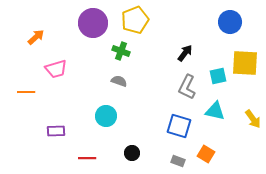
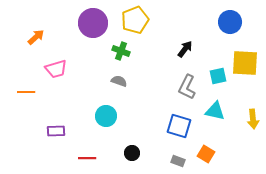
black arrow: moved 4 px up
yellow arrow: rotated 30 degrees clockwise
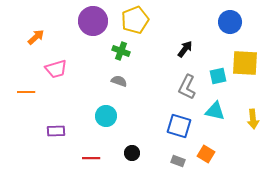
purple circle: moved 2 px up
red line: moved 4 px right
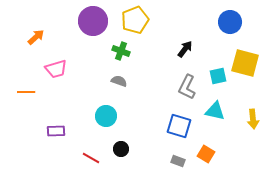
yellow square: rotated 12 degrees clockwise
black circle: moved 11 px left, 4 px up
red line: rotated 30 degrees clockwise
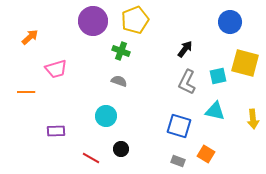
orange arrow: moved 6 px left
gray L-shape: moved 5 px up
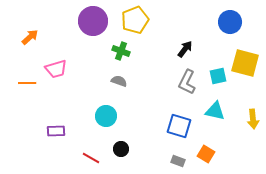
orange line: moved 1 px right, 9 px up
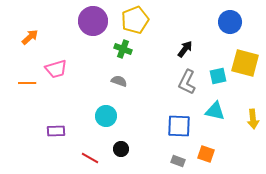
green cross: moved 2 px right, 2 px up
blue square: rotated 15 degrees counterclockwise
orange square: rotated 12 degrees counterclockwise
red line: moved 1 px left
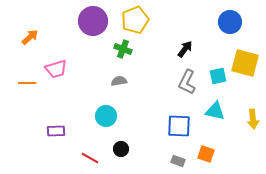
gray semicircle: rotated 28 degrees counterclockwise
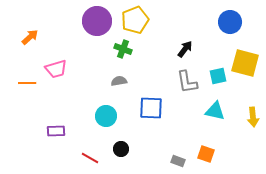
purple circle: moved 4 px right
gray L-shape: rotated 35 degrees counterclockwise
yellow arrow: moved 2 px up
blue square: moved 28 px left, 18 px up
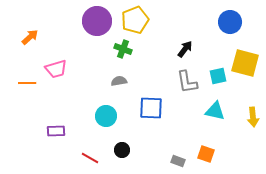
black circle: moved 1 px right, 1 px down
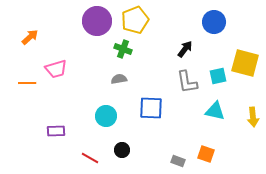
blue circle: moved 16 px left
gray semicircle: moved 2 px up
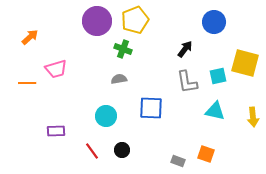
red line: moved 2 px right, 7 px up; rotated 24 degrees clockwise
